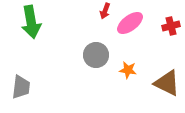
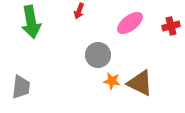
red arrow: moved 26 px left
gray circle: moved 2 px right
orange star: moved 16 px left, 11 px down
brown triangle: moved 27 px left
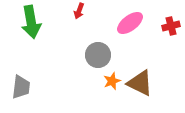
orange star: rotated 30 degrees counterclockwise
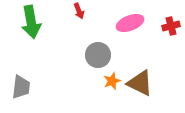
red arrow: rotated 42 degrees counterclockwise
pink ellipse: rotated 16 degrees clockwise
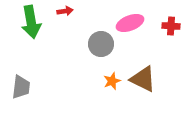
red arrow: moved 14 px left; rotated 77 degrees counterclockwise
red cross: rotated 18 degrees clockwise
gray circle: moved 3 px right, 11 px up
brown triangle: moved 3 px right, 4 px up
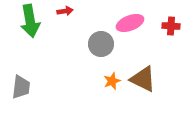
green arrow: moved 1 px left, 1 px up
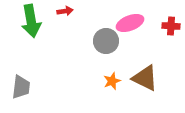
green arrow: moved 1 px right
gray circle: moved 5 px right, 3 px up
brown triangle: moved 2 px right, 1 px up
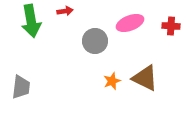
gray circle: moved 11 px left
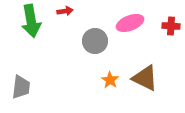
orange star: moved 2 px left, 1 px up; rotated 18 degrees counterclockwise
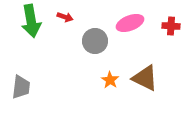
red arrow: moved 6 px down; rotated 28 degrees clockwise
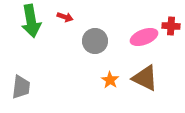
pink ellipse: moved 14 px right, 14 px down
